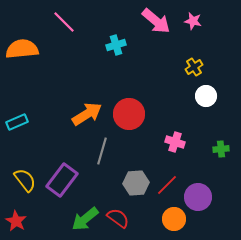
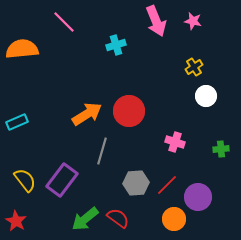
pink arrow: rotated 28 degrees clockwise
red circle: moved 3 px up
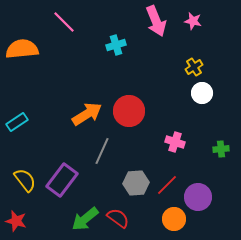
white circle: moved 4 px left, 3 px up
cyan rectangle: rotated 10 degrees counterclockwise
gray line: rotated 8 degrees clockwise
red star: rotated 15 degrees counterclockwise
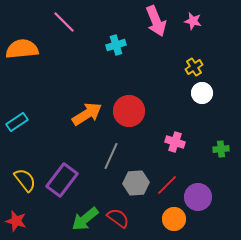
gray line: moved 9 px right, 5 px down
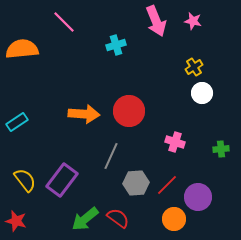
orange arrow: moved 3 px left; rotated 36 degrees clockwise
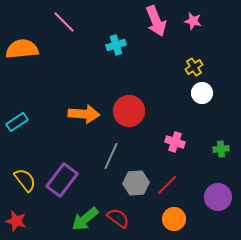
purple circle: moved 20 px right
